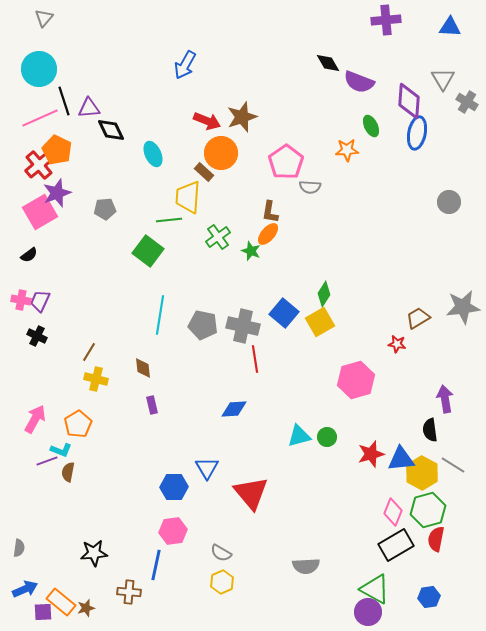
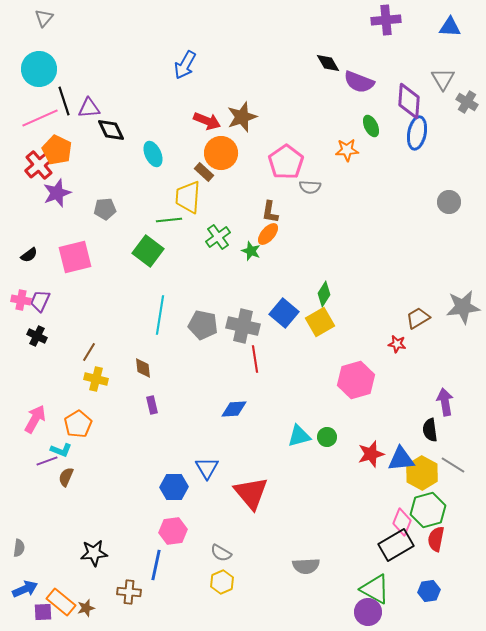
pink square at (40, 212): moved 35 px right, 45 px down; rotated 16 degrees clockwise
purple arrow at (445, 399): moved 3 px down
brown semicircle at (68, 472): moved 2 px left, 5 px down; rotated 12 degrees clockwise
pink diamond at (393, 512): moved 9 px right, 10 px down
blue hexagon at (429, 597): moved 6 px up
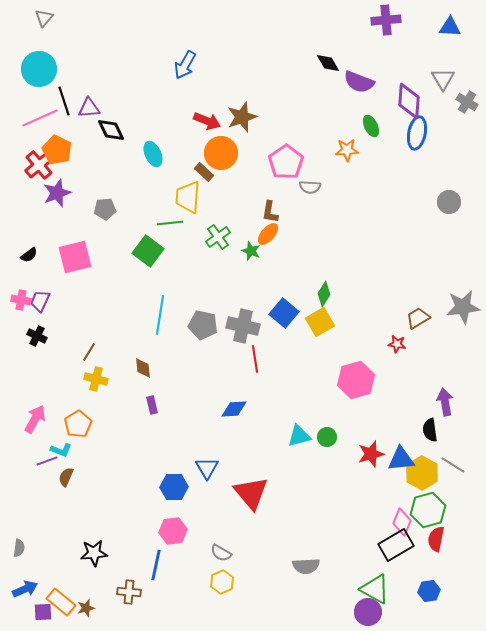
green line at (169, 220): moved 1 px right, 3 px down
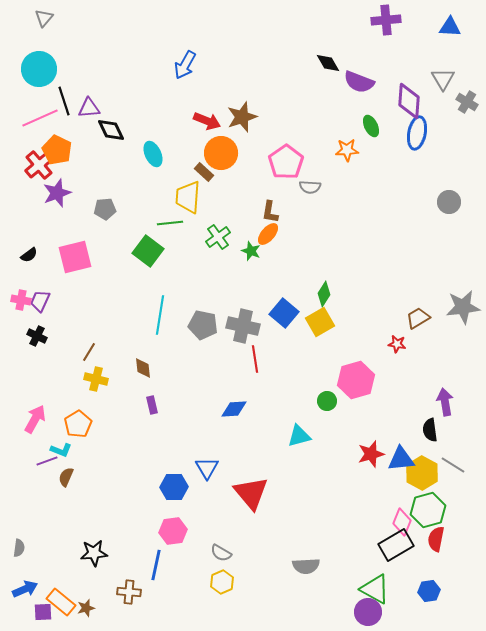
green circle at (327, 437): moved 36 px up
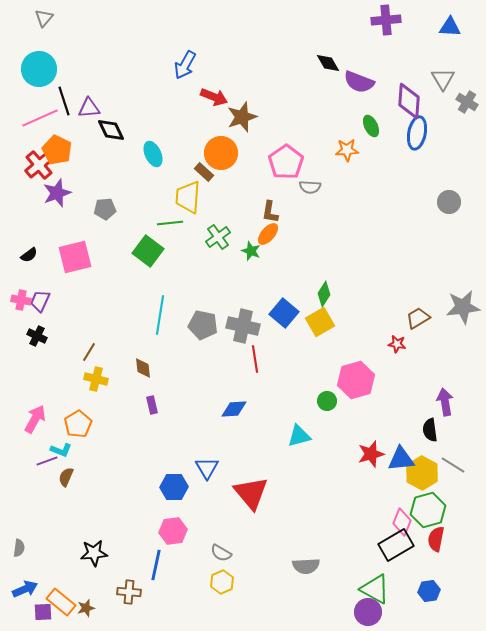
red arrow at (207, 121): moved 7 px right, 24 px up
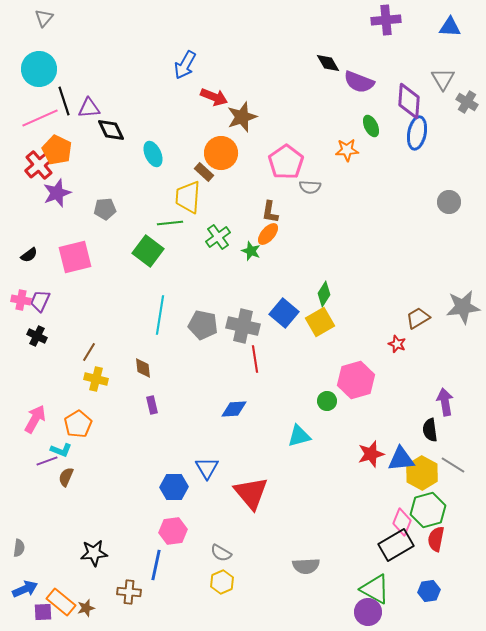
red star at (397, 344): rotated 12 degrees clockwise
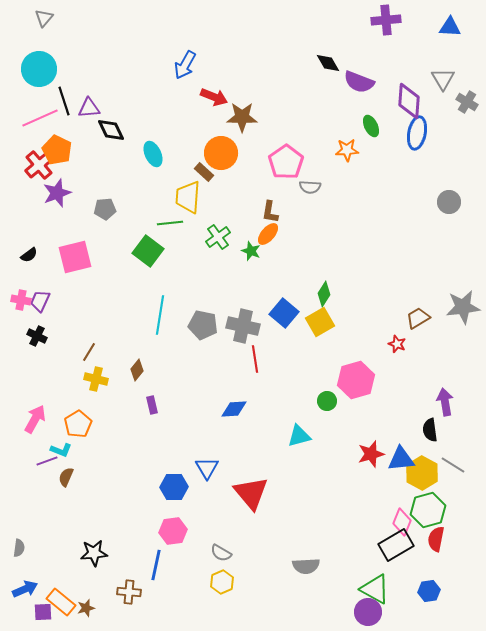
brown star at (242, 117): rotated 20 degrees clockwise
brown diamond at (143, 368): moved 6 px left, 2 px down; rotated 45 degrees clockwise
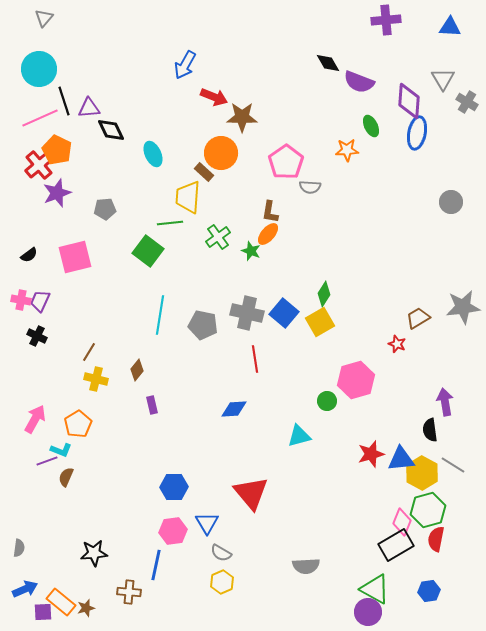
gray circle at (449, 202): moved 2 px right
gray cross at (243, 326): moved 4 px right, 13 px up
blue triangle at (207, 468): moved 55 px down
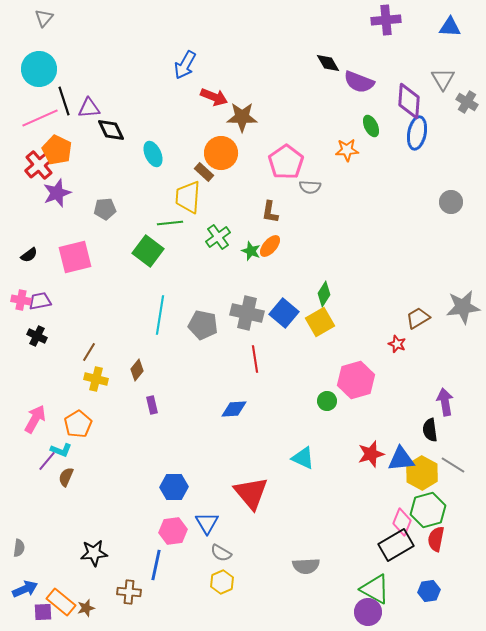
orange ellipse at (268, 234): moved 2 px right, 12 px down
purple trapezoid at (40, 301): rotated 55 degrees clockwise
cyan triangle at (299, 436): moved 4 px right, 22 px down; rotated 40 degrees clockwise
purple line at (47, 461): rotated 30 degrees counterclockwise
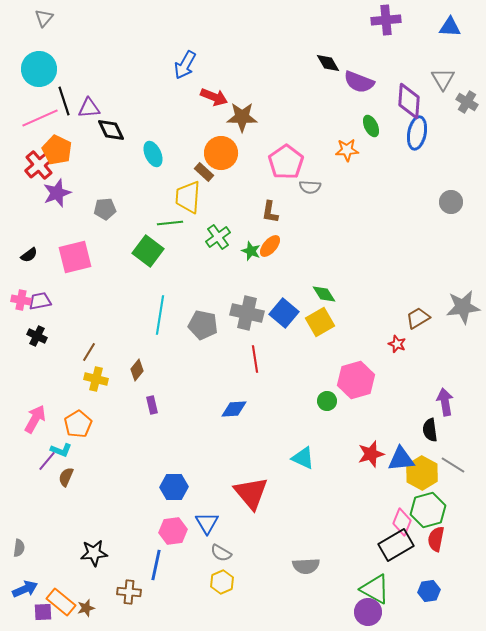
green diamond at (324, 294): rotated 65 degrees counterclockwise
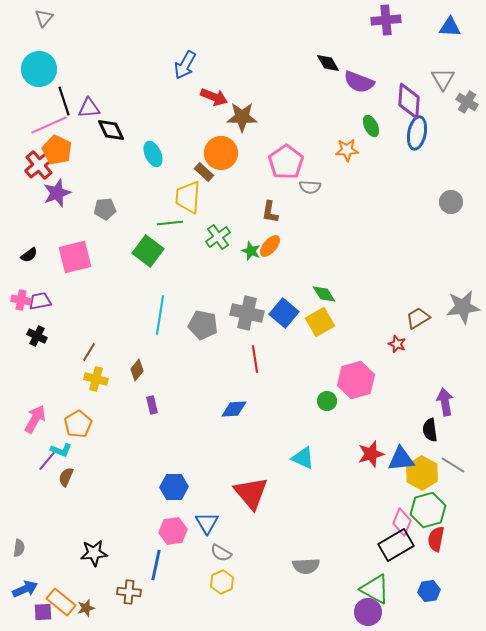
pink line at (40, 118): moved 9 px right, 7 px down
